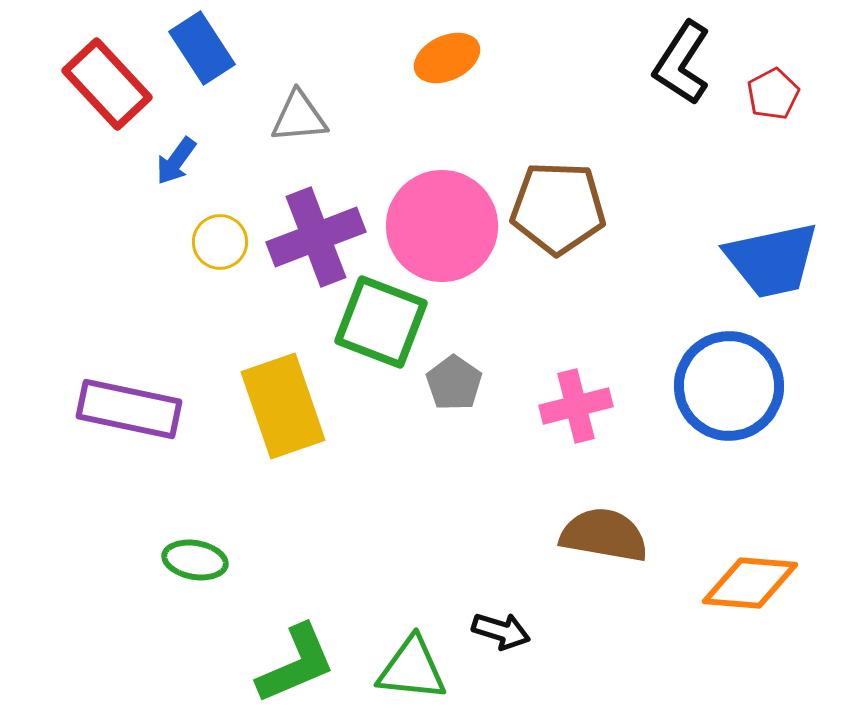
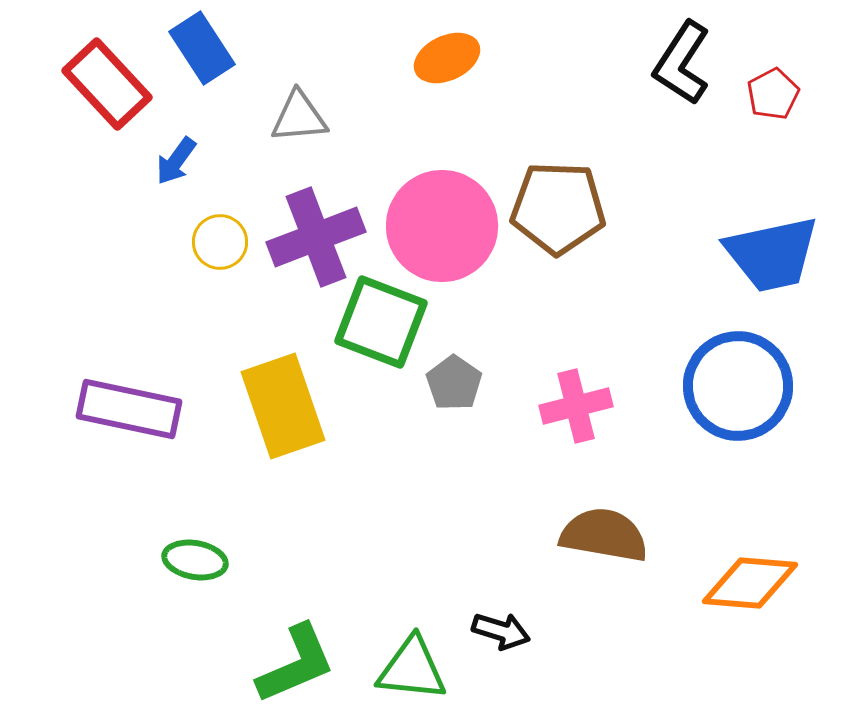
blue trapezoid: moved 6 px up
blue circle: moved 9 px right
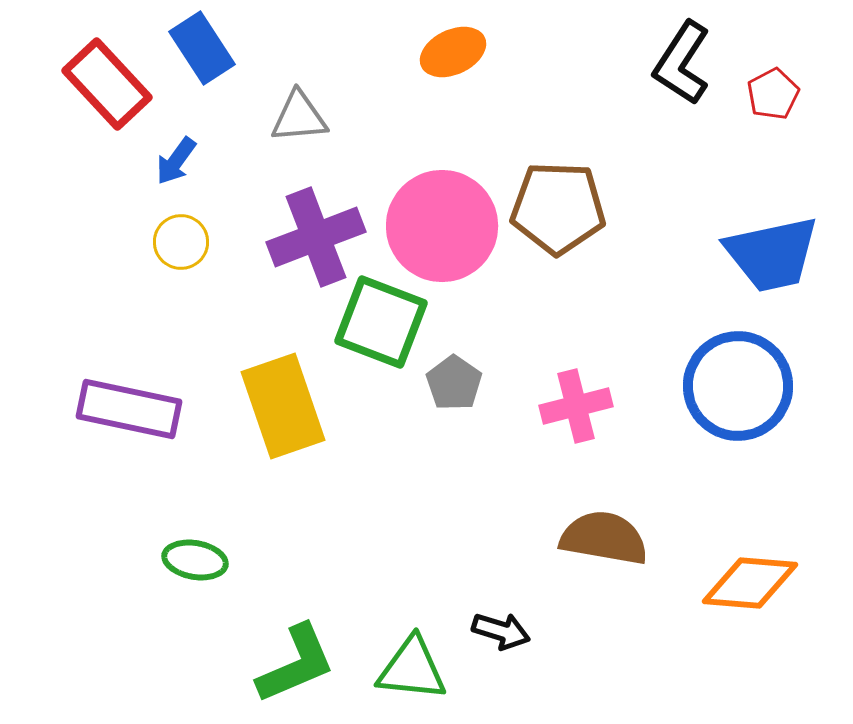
orange ellipse: moved 6 px right, 6 px up
yellow circle: moved 39 px left
brown semicircle: moved 3 px down
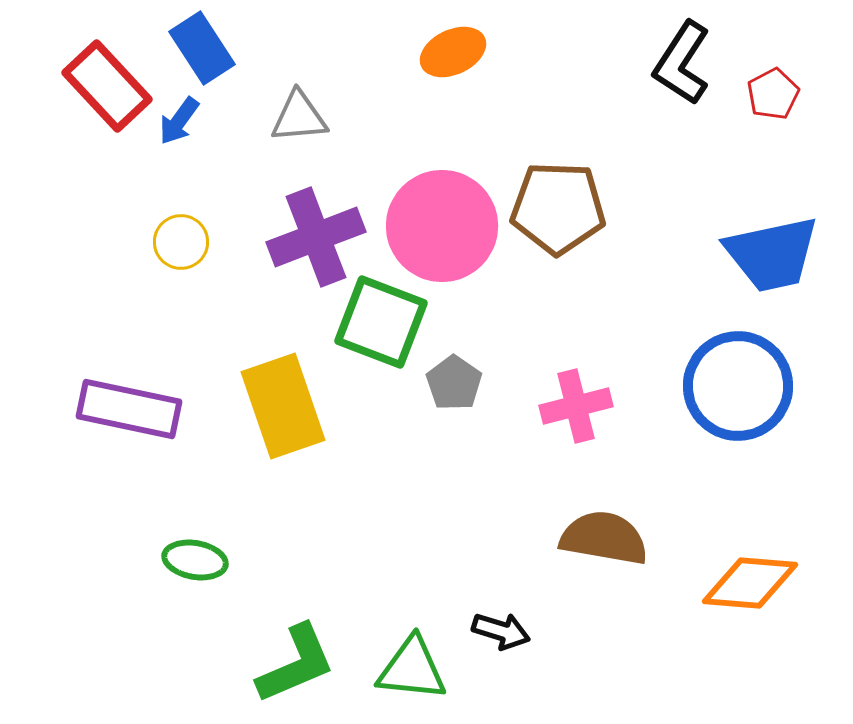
red rectangle: moved 2 px down
blue arrow: moved 3 px right, 40 px up
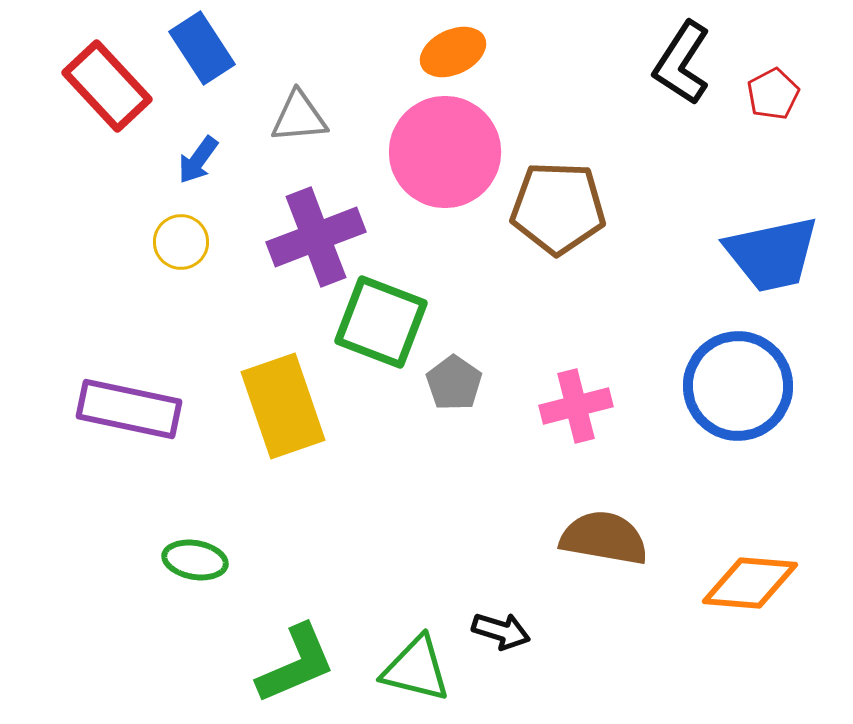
blue arrow: moved 19 px right, 39 px down
pink circle: moved 3 px right, 74 px up
green triangle: moved 4 px right; rotated 8 degrees clockwise
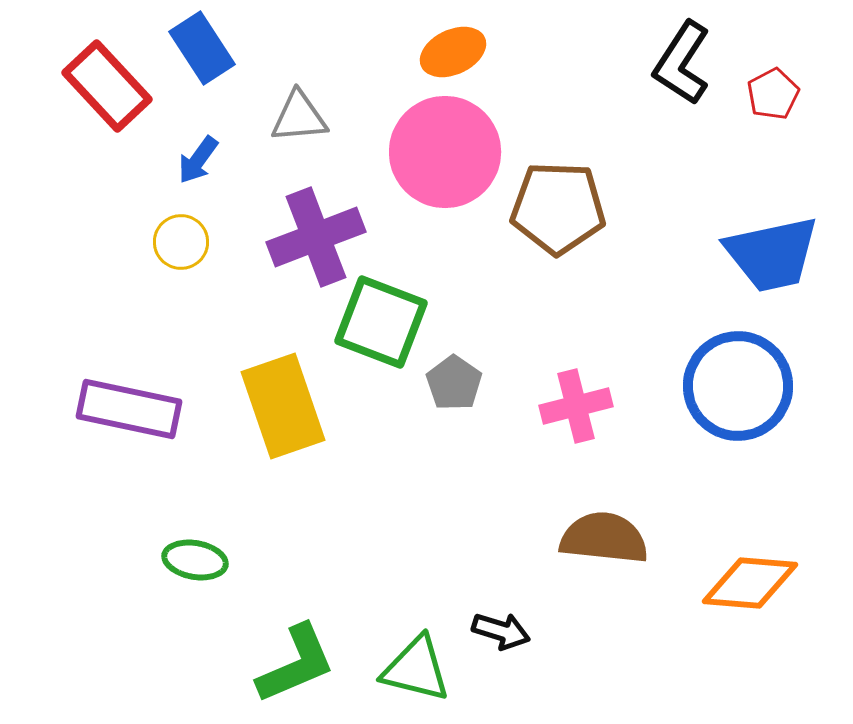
brown semicircle: rotated 4 degrees counterclockwise
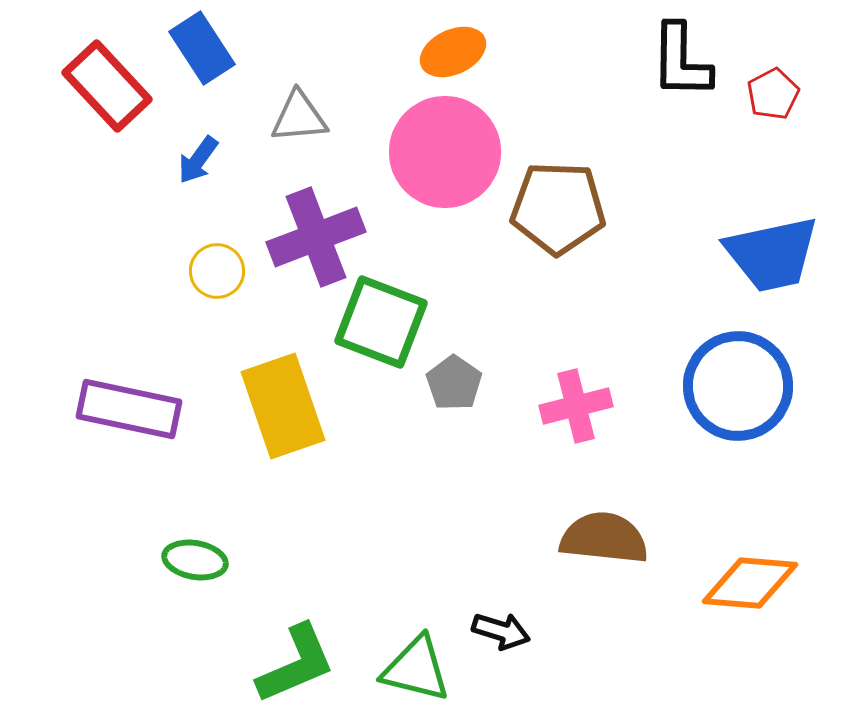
black L-shape: moved 1 px left, 2 px up; rotated 32 degrees counterclockwise
yellow circle: moved 36 px right, 29 px down
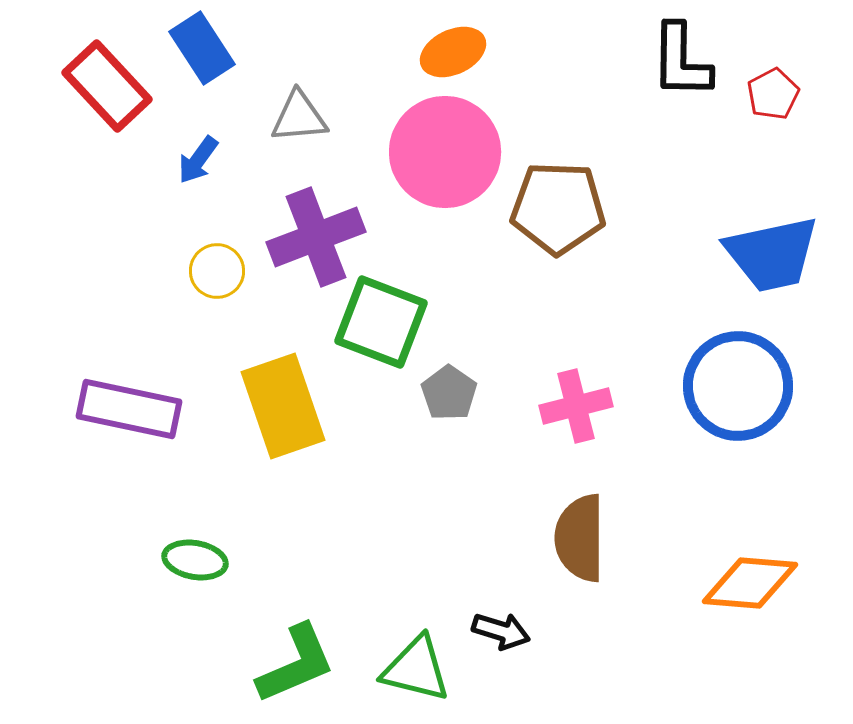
gray pentagon: moved 5 px left, 10 px down
brown semicircle: moved 24 px left; rotated 96 degrees counterclockwise
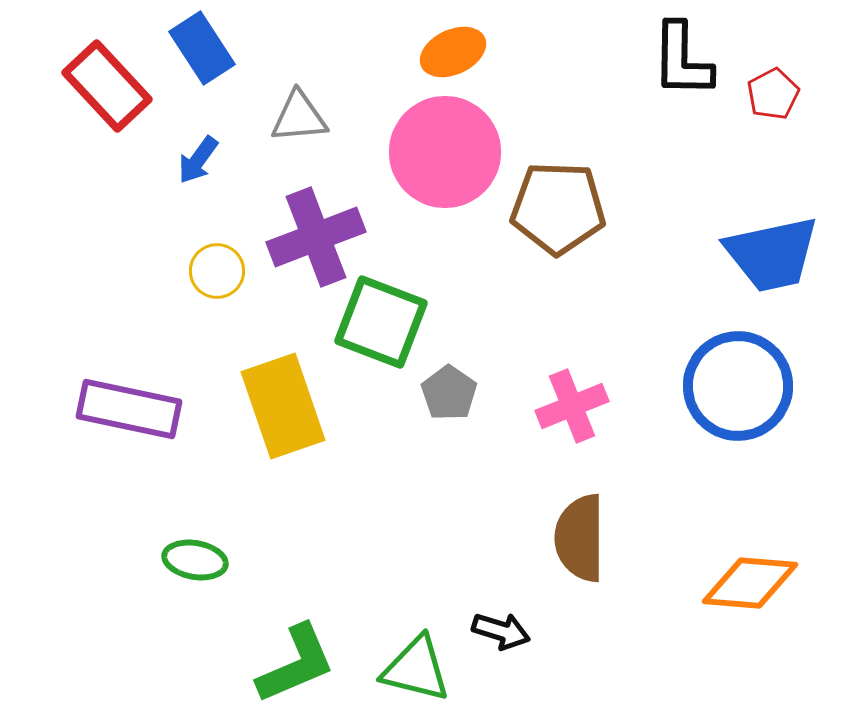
black L-shape: moved 1 px right, 1 px up
pink cross: moved 4 px left; rotated 8 degrees counterclockwise
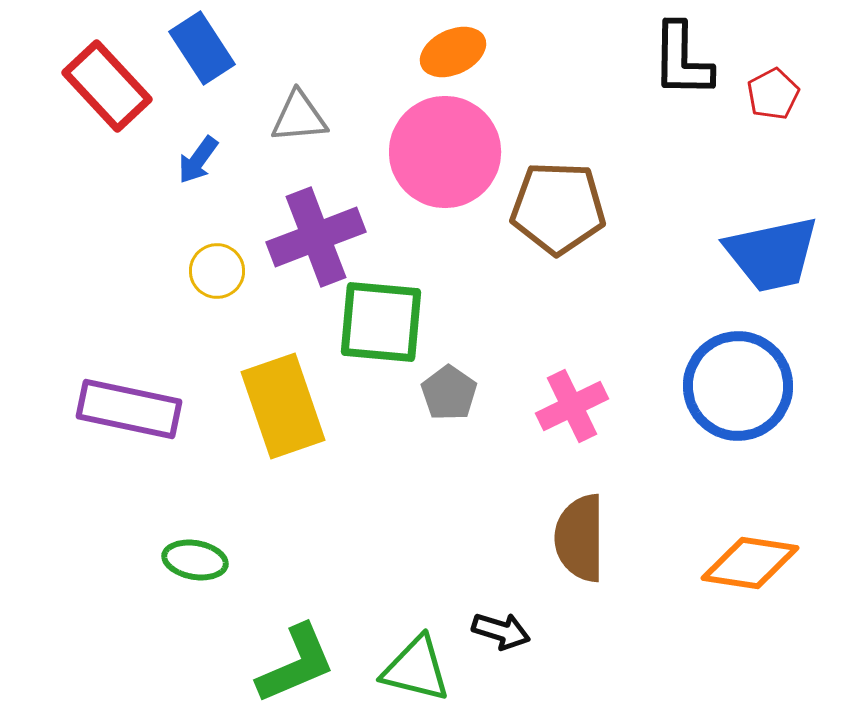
green square: rotated 16 degrees counterclockwise
pink cross: rotated 4 degrees counterclockwise
orange diamond: moved 20 px up; rotated 4 degrees clockwise
